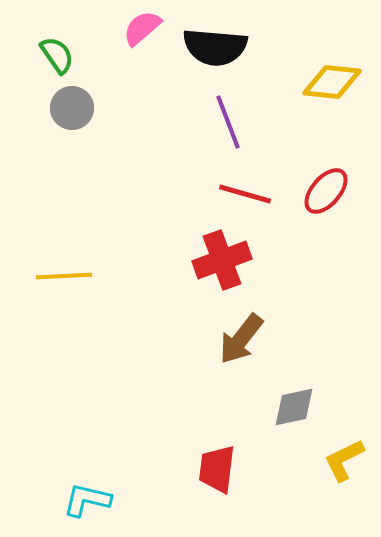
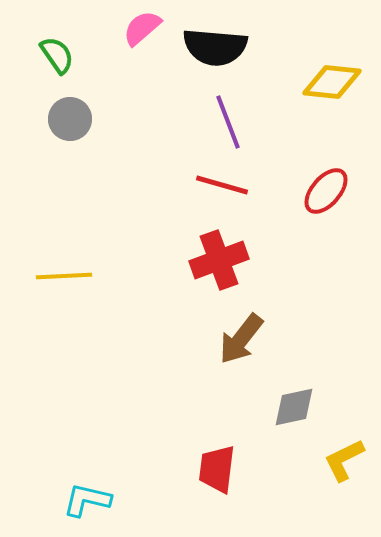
gray circle: moved 2 px left, 11 px down
red line: moved 23 px left, 9 px up
red cross: moved 3 px left
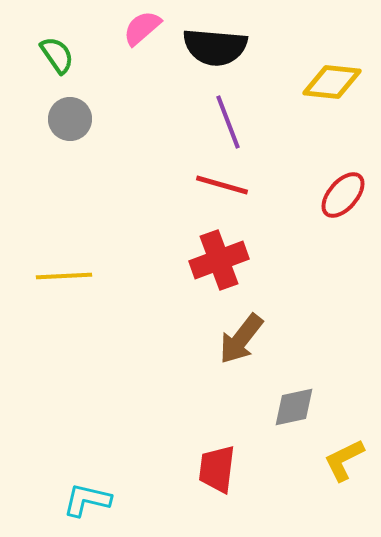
red ellipse: moved 17 px right, 4 px down
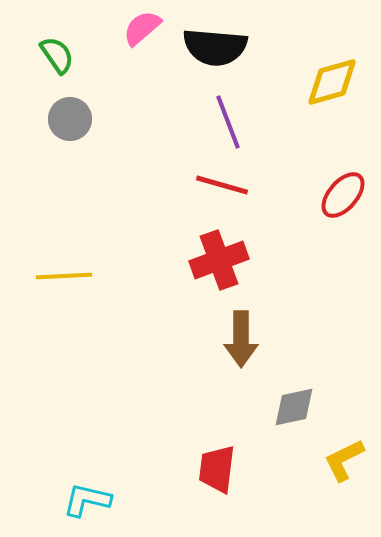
yellow diamond: rotated 22 degrees counterclockwise
brown arrow: rotated 38 degrees counterclockwise
